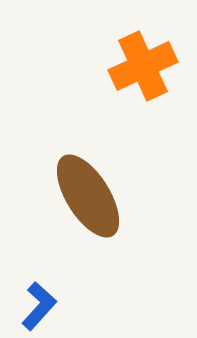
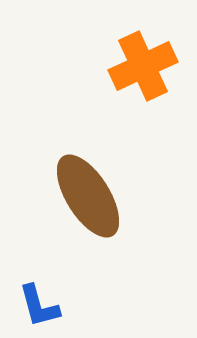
blue L-shape: rotated 123 degrees clockwise
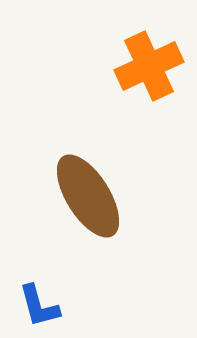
orange cross: moved 6 px right
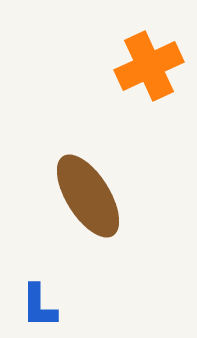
blue L-shape: rotated 15 degrees clockwise
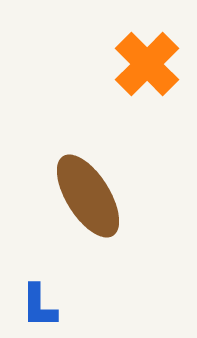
orange cross: moved 2 px left, 2 px up; rotated 20 degrees counterclockwise
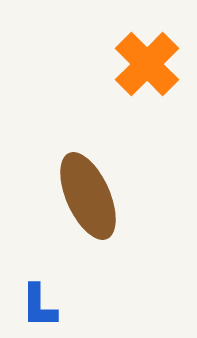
brown ellipse: rotated 8 degrees clockwise
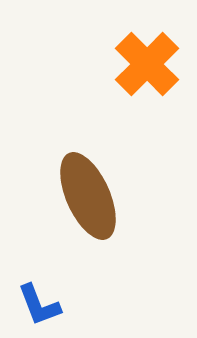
blue L-shape: moved 1 px up; rotated 21 degrees counterclockwise
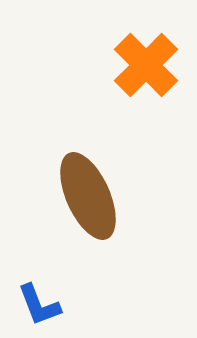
orange cross: moved 1 px left, 1 px down
